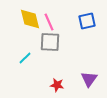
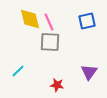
cyan line: moved 7 px left, 13 px down
purple triangle: moved 7 px up
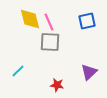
purple triangle: rotated 12 degrees clockwise
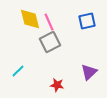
gray square: rotated 30 degrees counterclockwise
